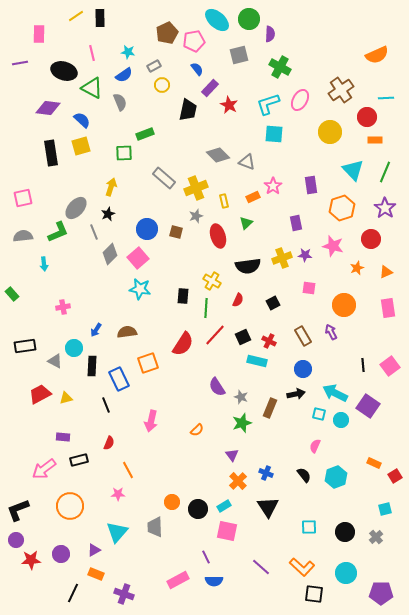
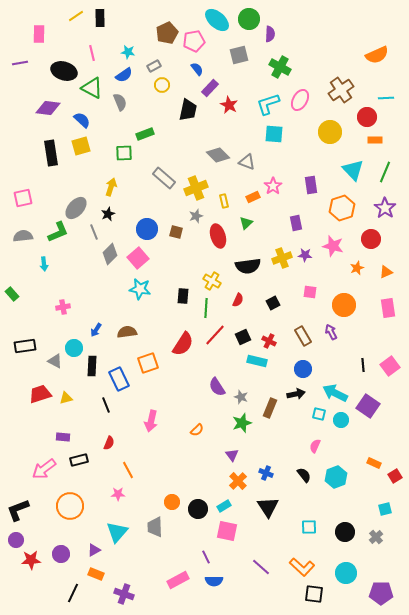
pink square at (309, 288): moved 1 px right, 4 px down
red trapezoid at (40, 394): rotated 10 degrees clockwise
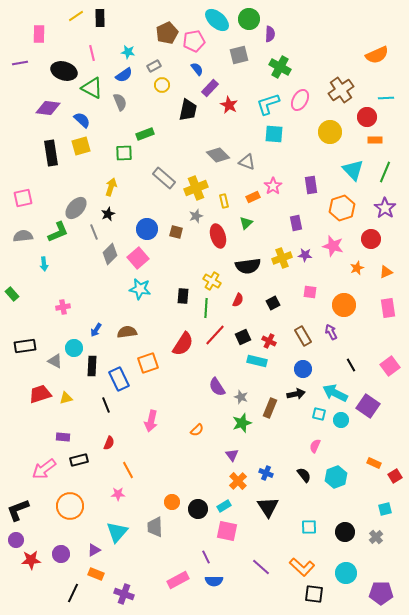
black line at (363, 365): moved 12 px left; rotated 24 degrees counterclockwise
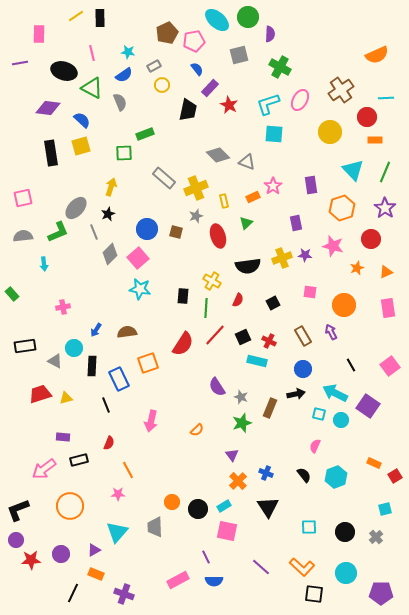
green circle at (249, 19): moved 1 px left, 2 px up
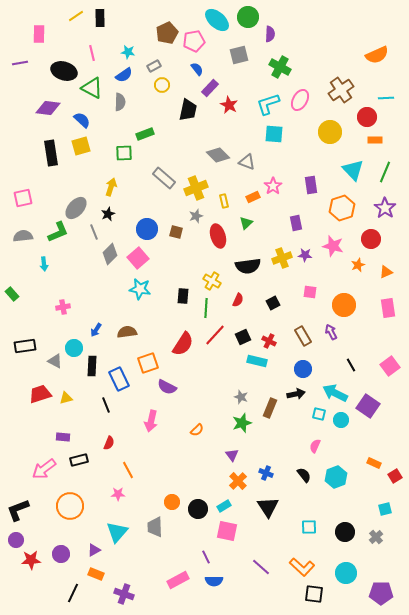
gray semicircle at (120, 102): rotated 24 degrees clockwise
orange star at (357, 268): moved 1 px right, 3 px up
purple semicircle at (217, 387): moved 50 px left; rotated 30 degrees counterclockwise
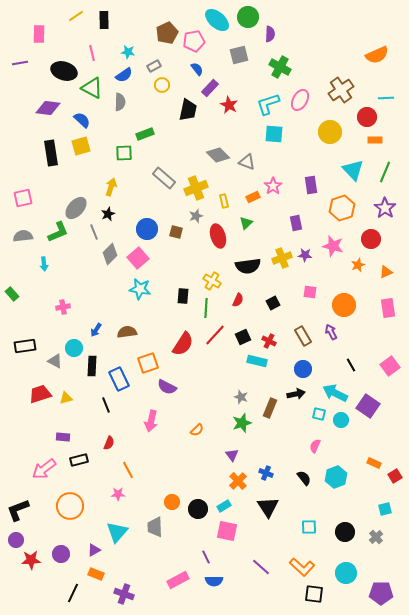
black rectangle at (100, 18): moved 4 px right, 2 px down
black semicircle at (304, 475): moved 3 px down
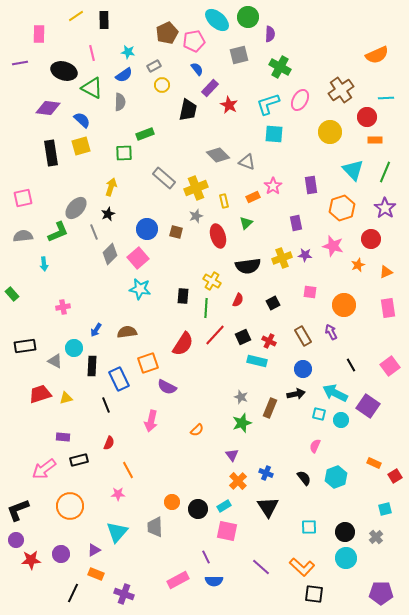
cyan circle at (346, 573): moved 15 px up
